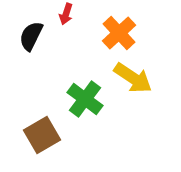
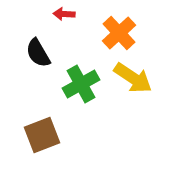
red arrow: moved 2 px left; rotated 75 degrees clockwise
black semicircle: moved 7 px right, 17 px down; rotated 56 degrees counterclockwise
green cross: moved 4 px left, 15 px up; rotated 24 degrees clockwise
brown square: rotated 9 degrees clockwise
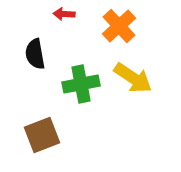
orange cross: moved 7 px up
black semicircle: moved 3 px left, 1 px down; rotated 20 degrees clockwise
green cross: rotated 18 degrees clockwise
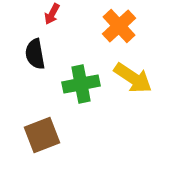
red arrow: moved 12 px left; rotated 65 degrees counterclockwise
